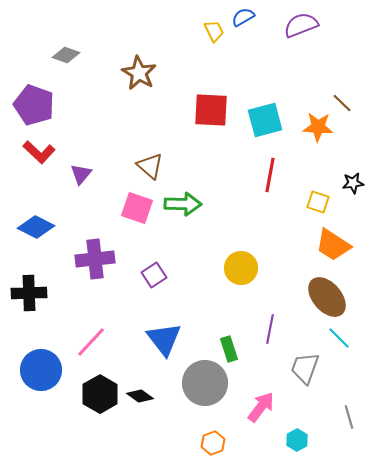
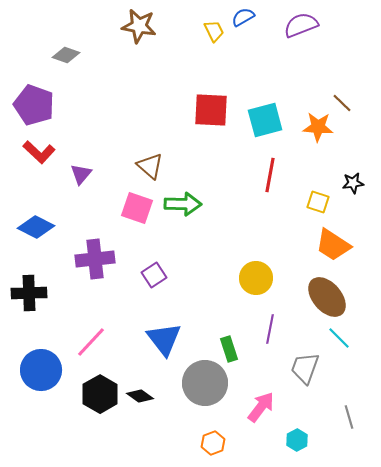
brown star: moved 47 px up; rotated 20 degrees counterclockwise
yellow circle: moved 15 px right, 10 px down
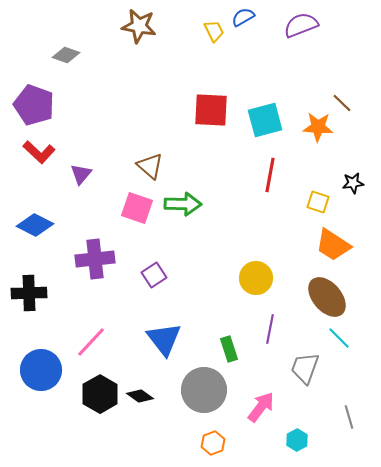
blue diamond: moved 1 px left, 2 px up
gray circle: moved 1 px left, 7 px down
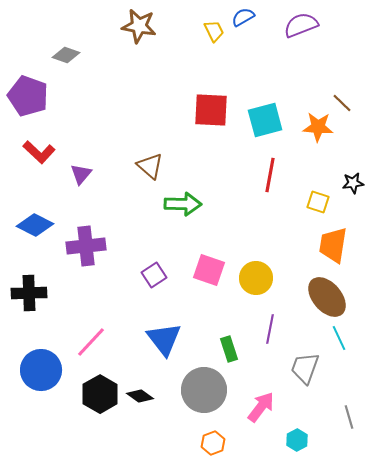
purple pentagon: moved 6 px left, 9 px up
pink square: moved 72 px right, 62 px down
orange trapezoid: rotated 66 degrees clockwise
purple cross: moved 9 px left, 13 px up
cyan line: rotated 20 degrees clockwise
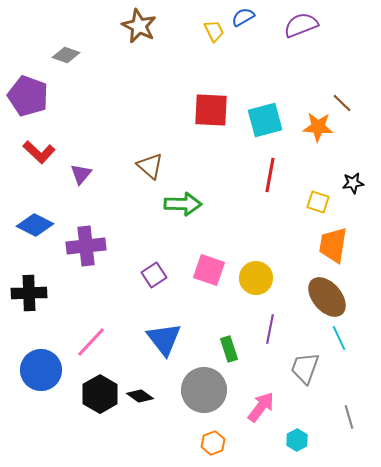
brown star: rotated 16 degrees clockwise
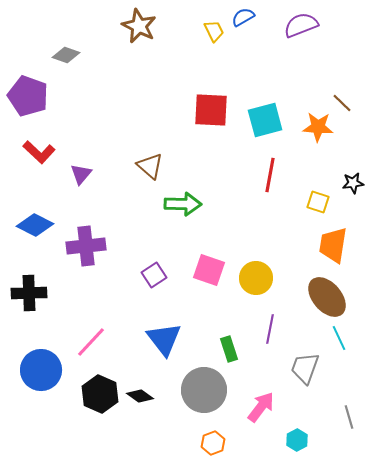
black hexagon: rotated 6 degrees counterclockwise
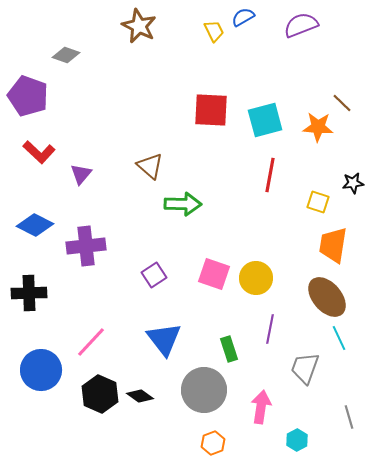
pink square: moved 5 px right, 4 px down
pink arrow: rotated 28 degrees counterclockwise
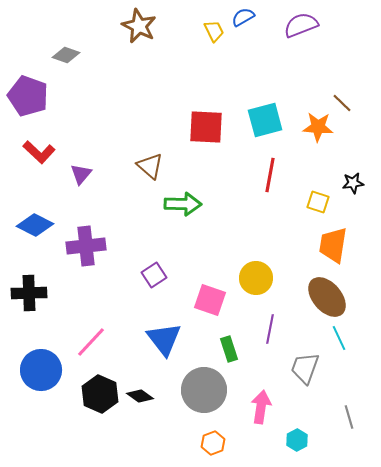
red square: moved 5 px left, 17 px down
pink square: moved 4 px left, 26 px down
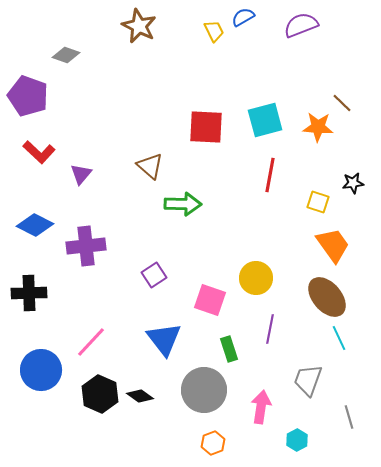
orange trapezoid: rotated 135 degrees clockwise
gray trapezoid: moved 3 px right, 12 px down
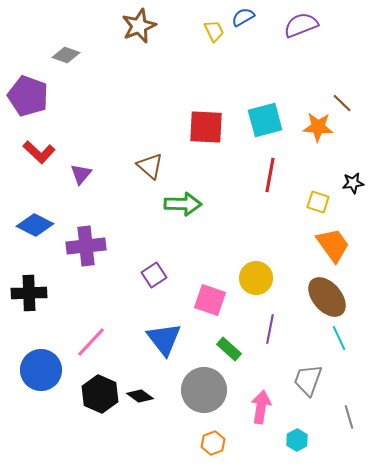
brown star: rotated 24 degrees clockwise
green rectangle: rotated 30 degrees counterclockwise
